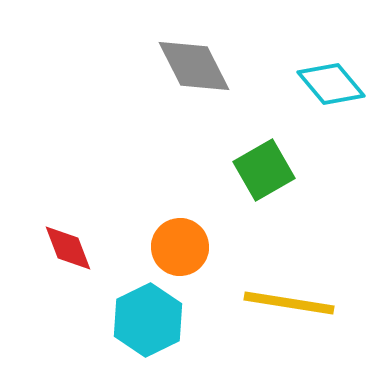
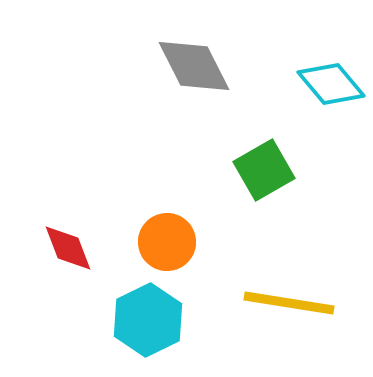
orange circle: moved 13 px left, 5 px up
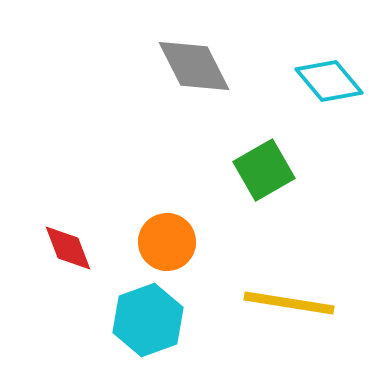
cyan diamond: moved 2 px left, 3 px up
cyan hexagon: rotated 6 degrees clockwise
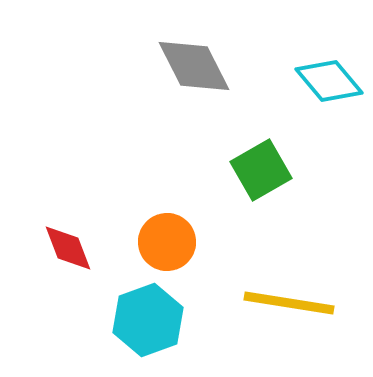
green square: moved 3 px left
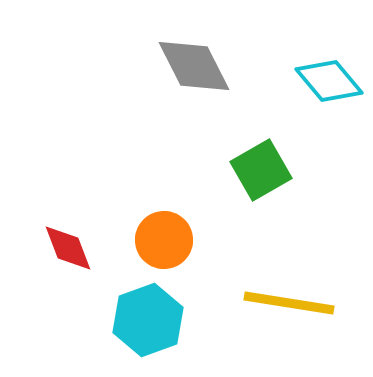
orange circle: moved 3 px left, 2 px up
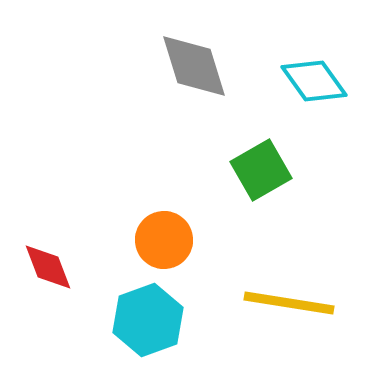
gray diamond: rotated 10 degrees clockwise
cyan diamond: moved 15 px left; rotated 4 degrees clockwise
red diamond: moved 20 px left, 19 px down
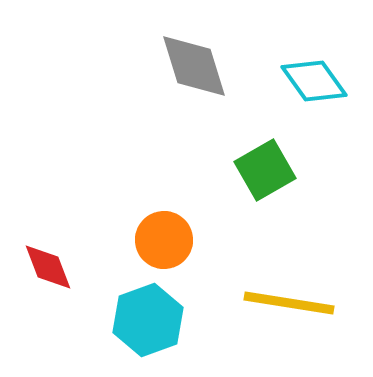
green square: moved 4 px right
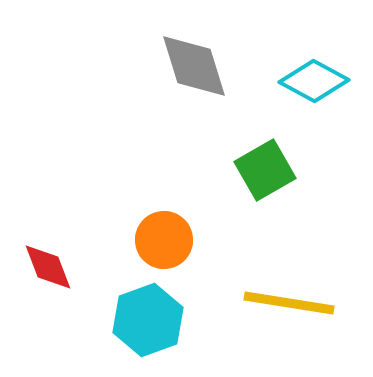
cyan diamond: rotated 26 degrees counterclockwise
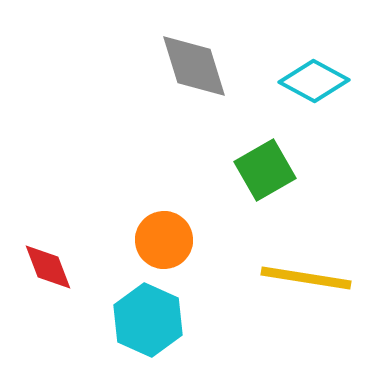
yellow line: moved 17 px right, 25 px up
cyan hexagon: rotated 16 degrees counterclockwise
